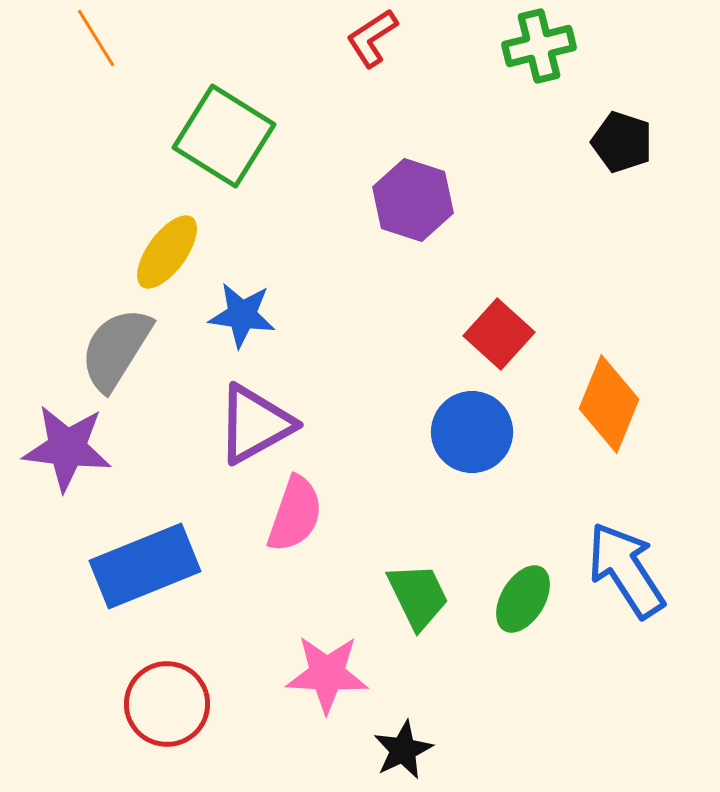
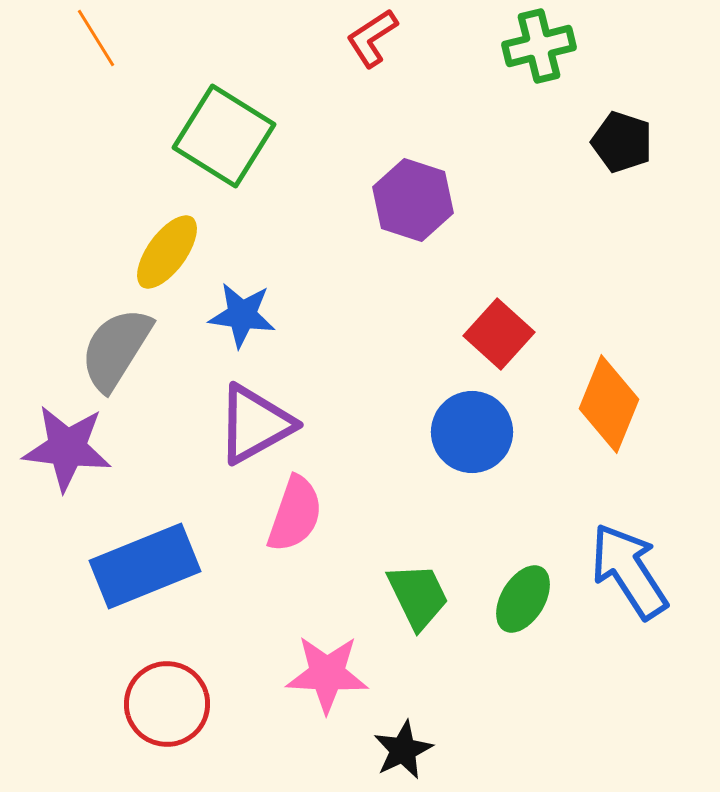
blue arrow: moved 3 px right, 1 px down
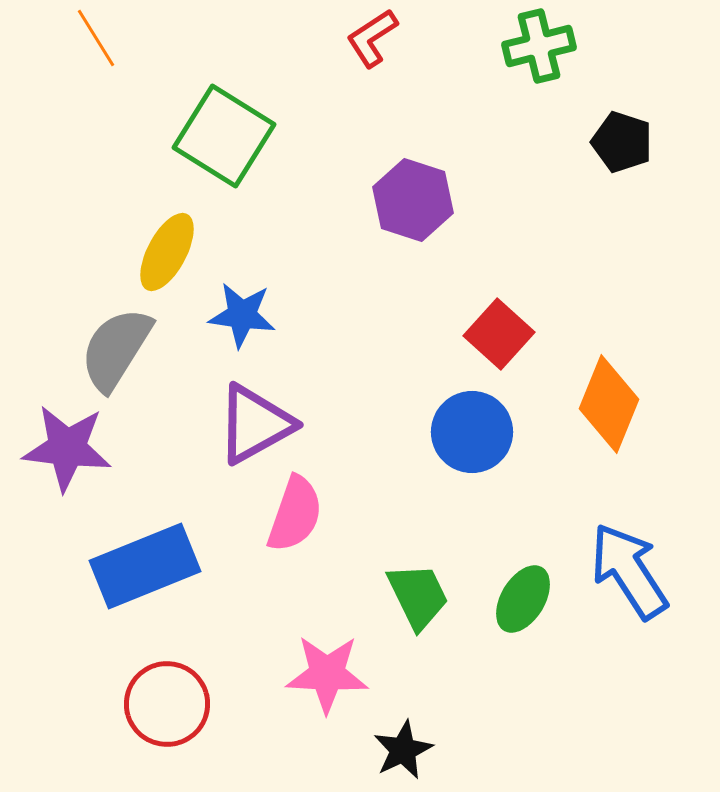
yellow ellipse: rotated 8 degrees counterclockwise
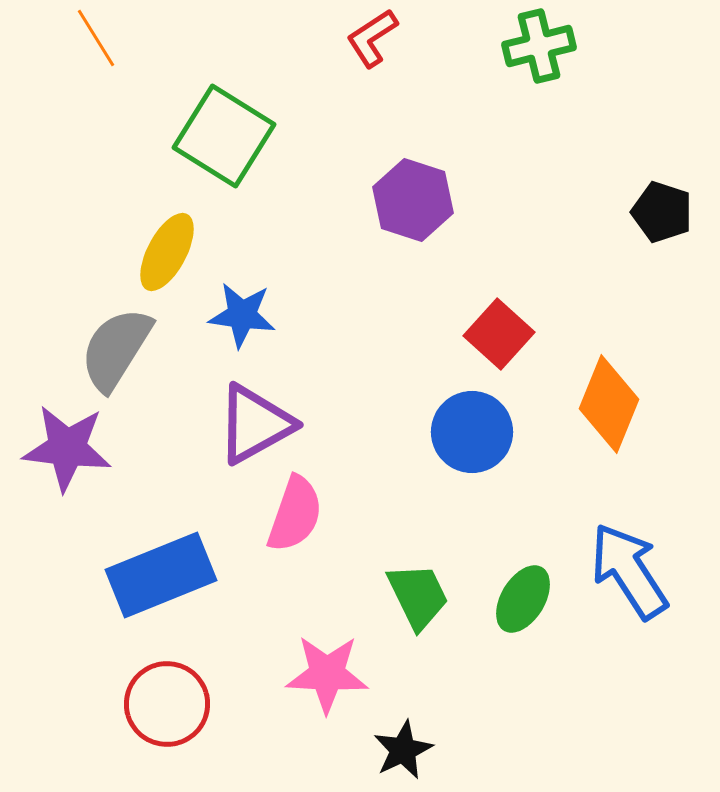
black pentagon: moved 40 px right, 70 px down
blue rectangle: moved 16 px right, 9 px down
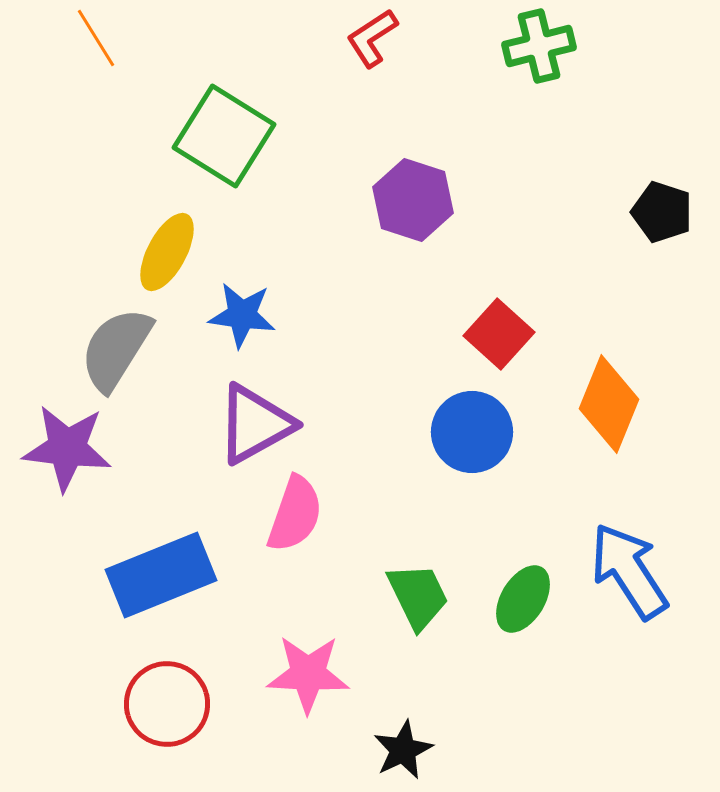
pink star: moved 19 px left
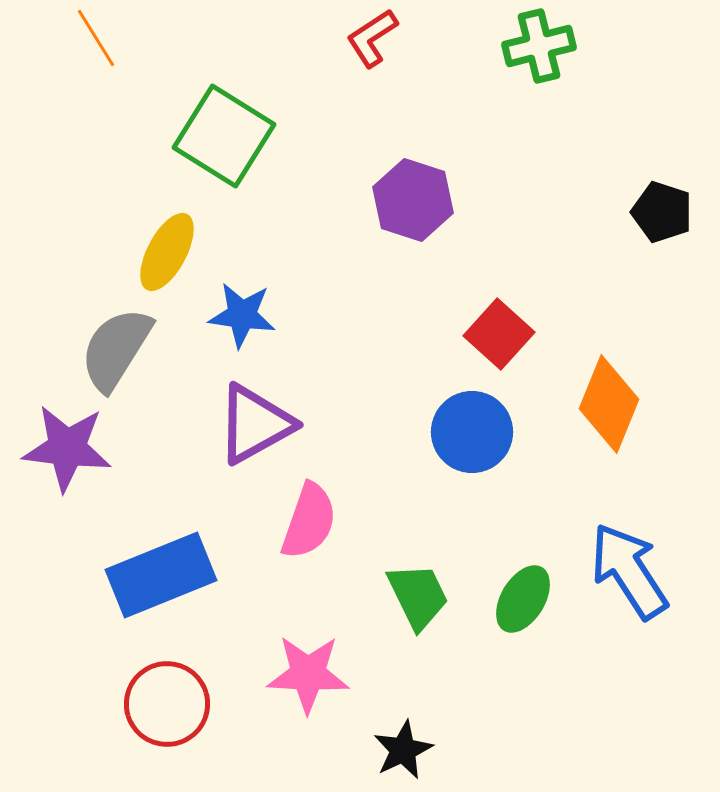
pink semicircle: moved 14 px right, 7 px down
